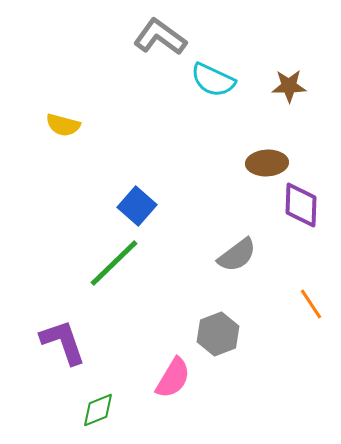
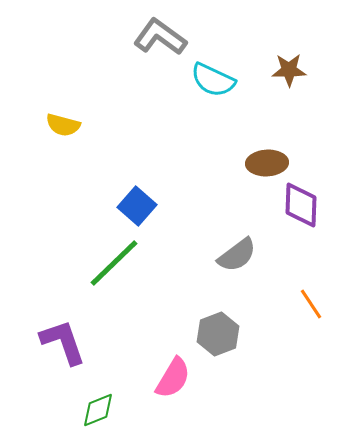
brown star: moved 16 px up
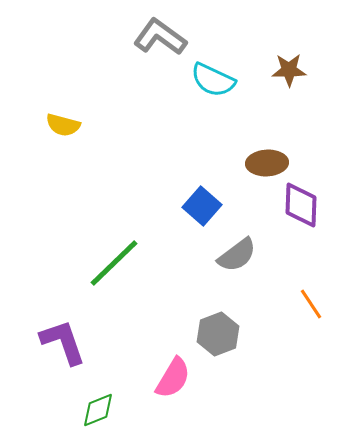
blue square: moved 65 px right
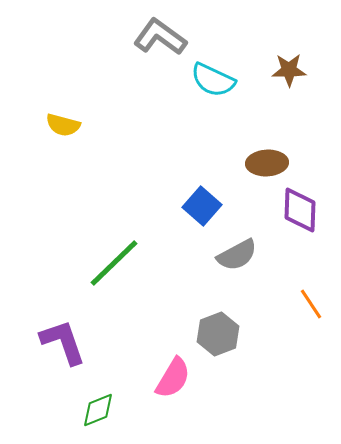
purple diamond: moved 1 px left, 5 px down
gray semicircle: rotated 9 degrees clockwise
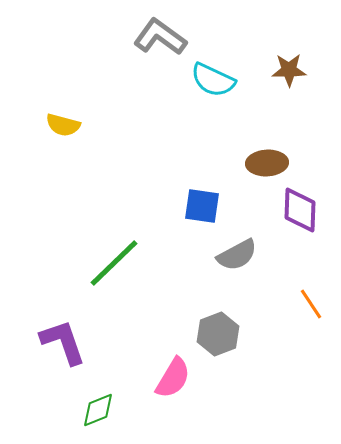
blue square: rotated 33 degrees counterclockwise
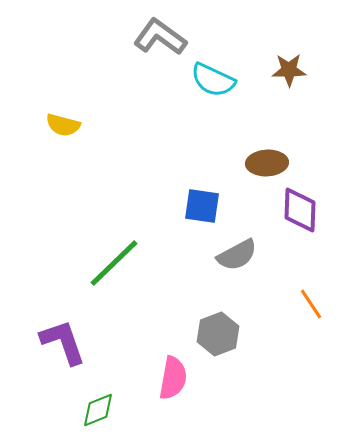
pink semicircle: rotated 21 degrees counterclockwise
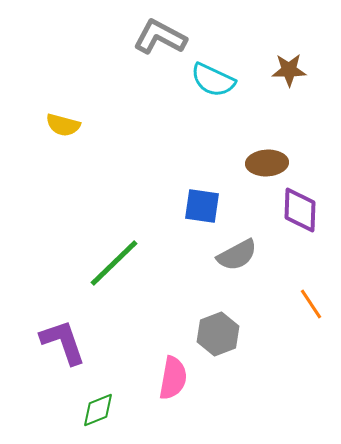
gray L-shape: rotated 8 degrees counterclockwise
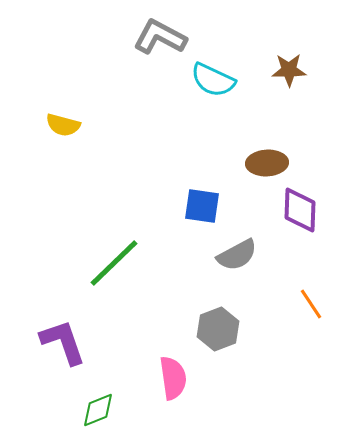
gray hexagon: moved 5 px up
pink semicircle: rotated 18 degrees counterclockwise
